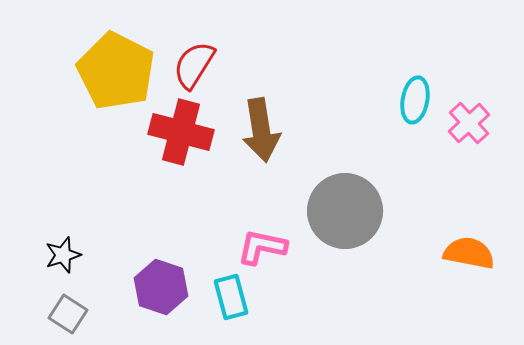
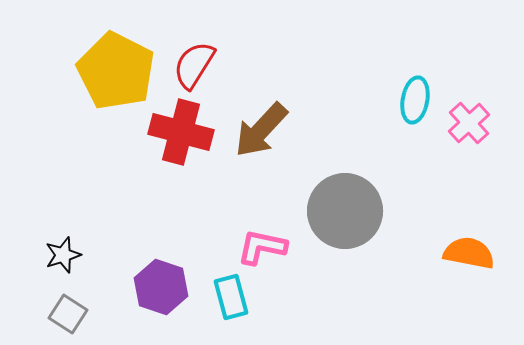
brown arrow: rotated 52 degrees clockwise
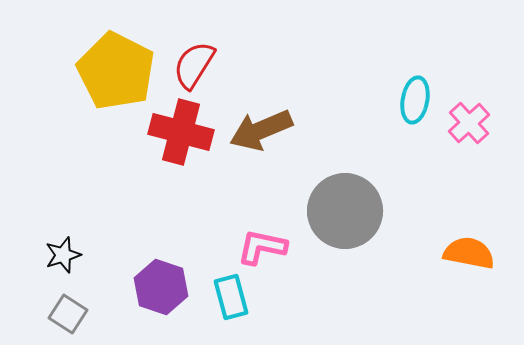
brown arrow: rotated 24 degrees clockwise
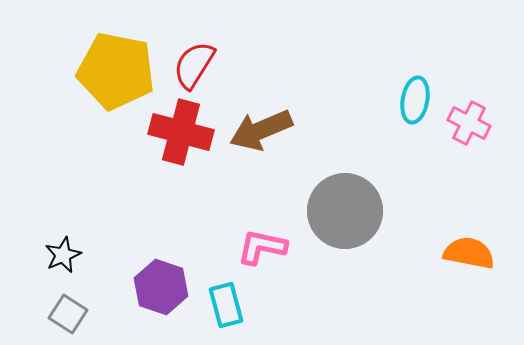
yellow pentagon: rotated 16 degrees counterclockwise
pink cross: rotated 21 degrees counterclockwise
black star: rotated 6 degrees counterclockwise
cyan rectangle: moved 5 px left, 8 px down
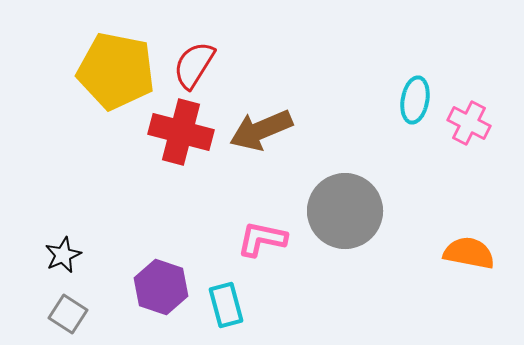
pink L-shape: moved 8 px up
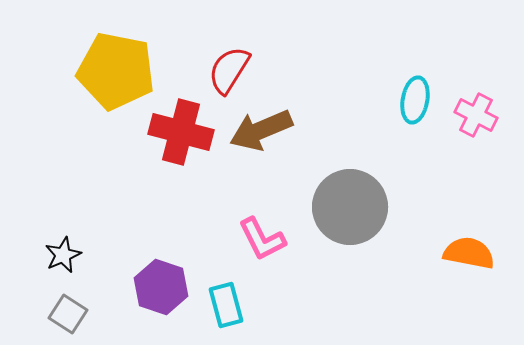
red semicircle: moved 35 px right, 5 px down
pink cross: moved 7 px right, 8 px up
gray circle: moved 5 px right, 4 px up
pink L-shape: rotated 129 degrees counterclockwise
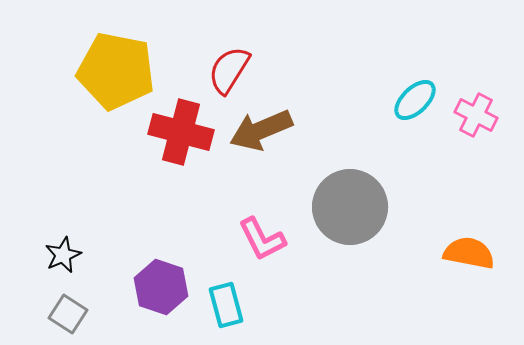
cyan ellipse: rotated 36 degrees clockwise
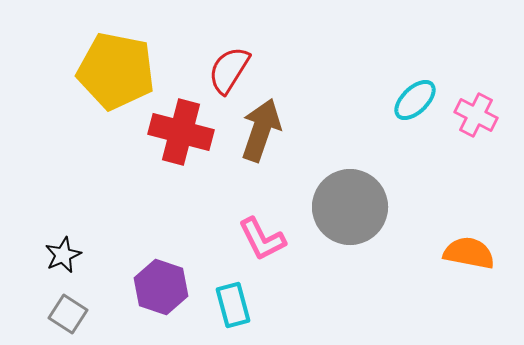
brown arrow: rotated 132 degrees clockwise
cyan rectangle: moved 7 px right
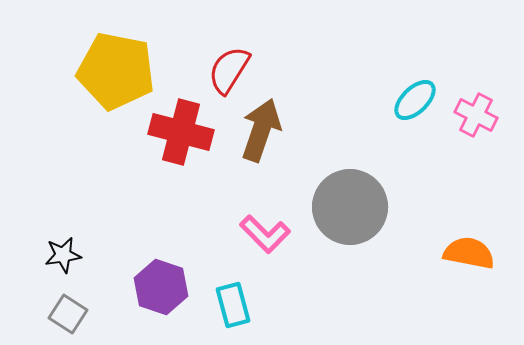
pink L-shape: moved 3 px right, 5 px up; rotated 18 degrees counterclockwise
black star: rotated 15 degrees clockwise
